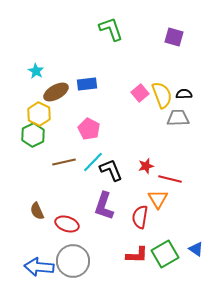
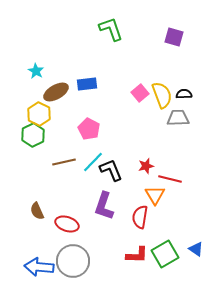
orange triangle: moved 3 px left, 4 px up
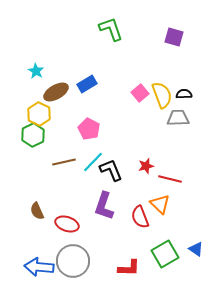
blue rectangle: rotated 24 degrees counterclockwise
orange triangle: moved 5 px right, 9 px down; rotated 15 degrees counterclockwise
red semicircle: rotated 30 degrees counterclockwise
red L-shape: moved 8 px left, 13 px down
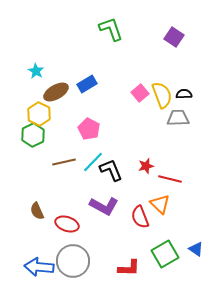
purple square: rotated 18 degrees clockwise
purple L-shape: rotated 80 degrees counterclockwise
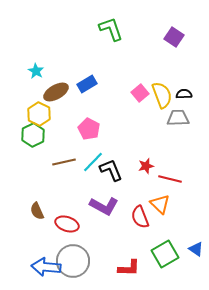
blue arrow: moved 7 px right
